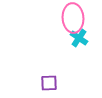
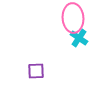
purple square: moved 13 px left, 12 px up
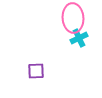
cyan cross: rotated 30 degrees clockwise
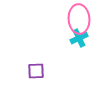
pink ellipse: moved 6 px right, 1 px down
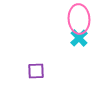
cyan cross: rotated 18 degrees counterclockwise
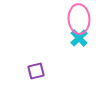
purple square: rotated 12 degrees counterclockwise
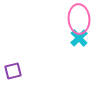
purple square: moved 23 px left
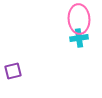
cyan cross: rotated 36 degrees clockwise
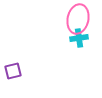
pink ellipse: moved 1 px left; rotated 16 degrees clockwise
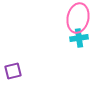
pink ellipse: moved 1 px up
